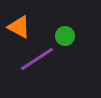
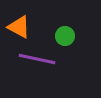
purple line: rotated 45 degrees clockwise
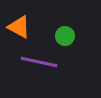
purple line: moved 2 px right, 3 px down
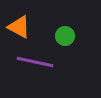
purple line: moved 4 px left
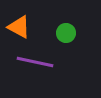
green circle: moved 1 px right, 3 px up
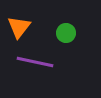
orange triangle: rotated 40 degrees clockwise
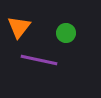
purple line: moved 4 px right, 2 px up
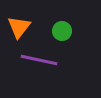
green circle: moved 4 px left, 2 px up
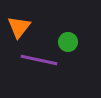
green circle: moved 6 px right, 11 px down
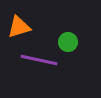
orange triangle: rotated 35 degrees clockwise
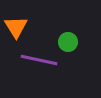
orange triangle: moved 3 px left; rotated 45 degrees counterclockwise
